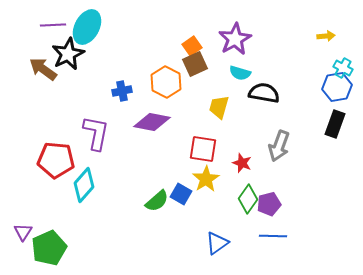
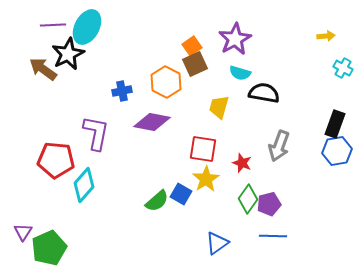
blue hexagon: moved 64 px down
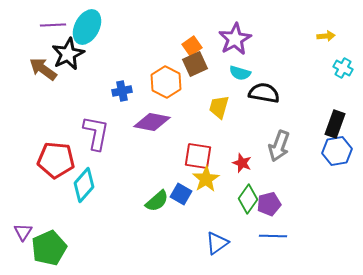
red square: moved 5 px left, 7 px down
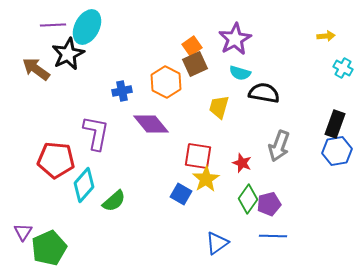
brown arrow: moved 7 px left
purple diamond: moved 1 px left, 2 px down; rotated 39 degrees clockwise
green semicircle: moved 43 px left
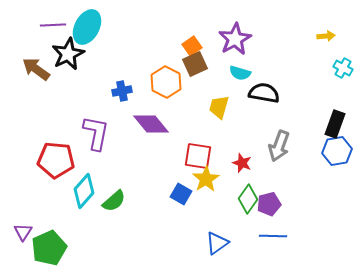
cyan diamond: moved 6 px down
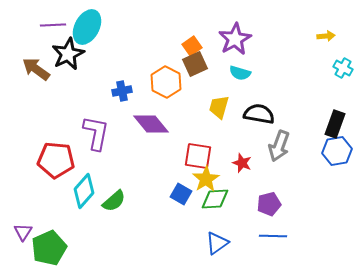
black semicircle: moved 5 px left, 21 px down
green diamond: moved 33 px left; rotated 52 degrees clockwise
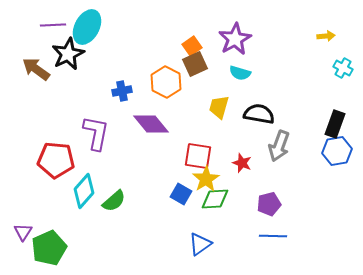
blue triangle: moved 17 px left, 1 px down
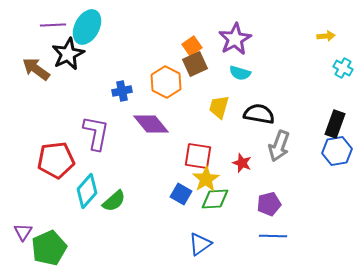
red pentagon: rotated 12 degrees counterclockwise
cyan diamond: moved 3 px right
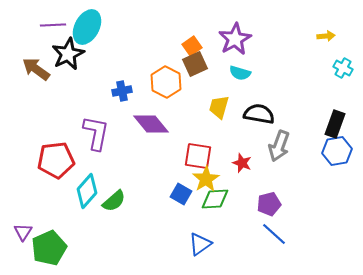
blue line: moved 1 px right, 2 px up; rotated 40 degrees clockwise
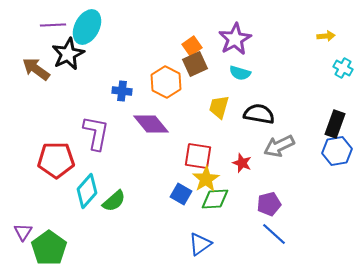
blue cross: rotated 18 degrees clockwise
gray arrow: rotated 44 degrees clockwise
red pentagon: rotated 6 degrees clockwise
green pentagon: rotated 12 degrees counterclockwise
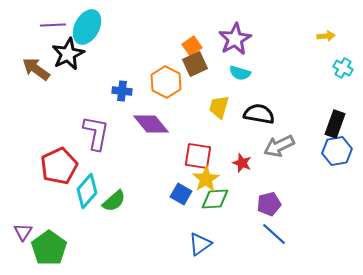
red pentagon: moved 3 px right, 6 px down; rotated 24 degrees counterclockwise
